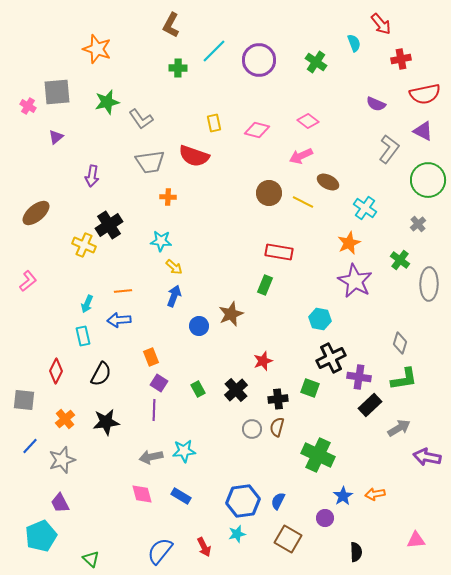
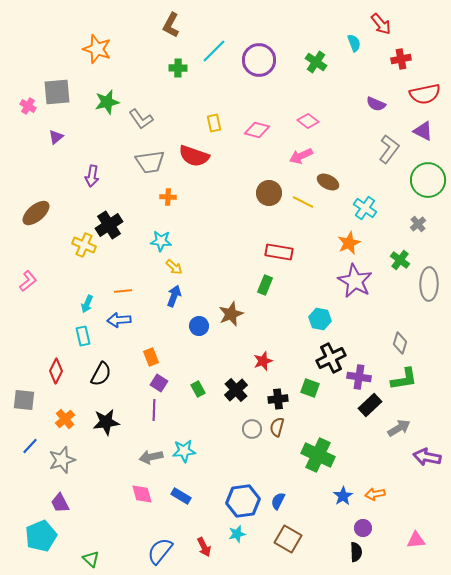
purple circle at (325, 518): moved 38 px right, 10 px down
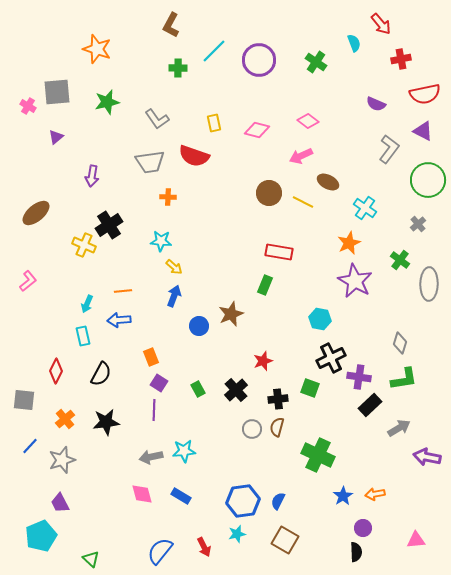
gray L-shape at (141, 119): moved 16 px right
brown square at (288, 539): moved 3 px left, 1 px down
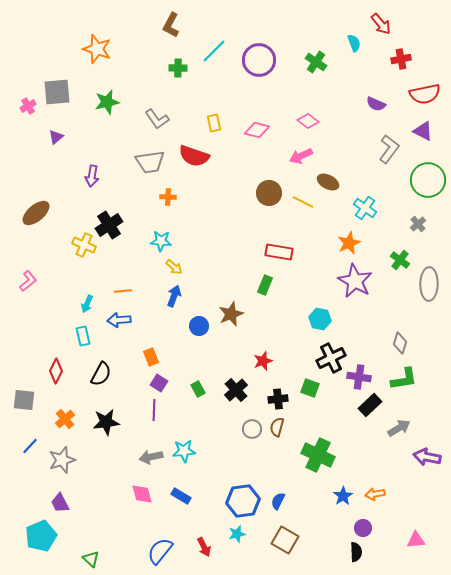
pink cross at (28, 106): rotated 28 degrees clockwise
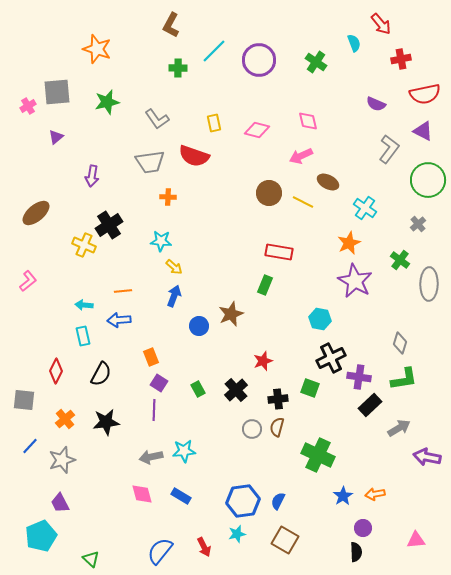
pink diamond at (308, 121): rotated 40 degrees clockwise
cyan arrow at (87, 304): moved 3 px left, 1 px down; rotated 72 degrees clockwise
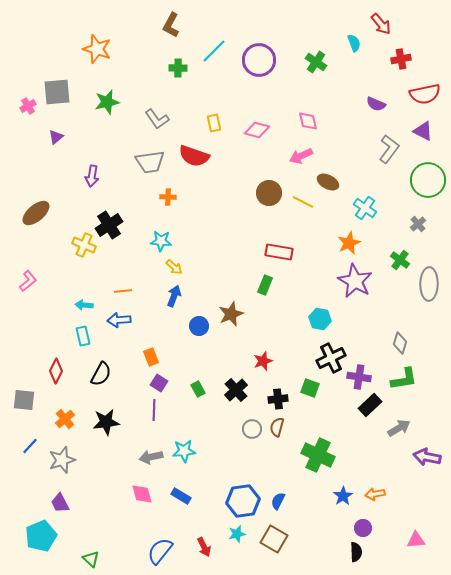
brown square at (285, 540): moved 11 px left, 1 px up
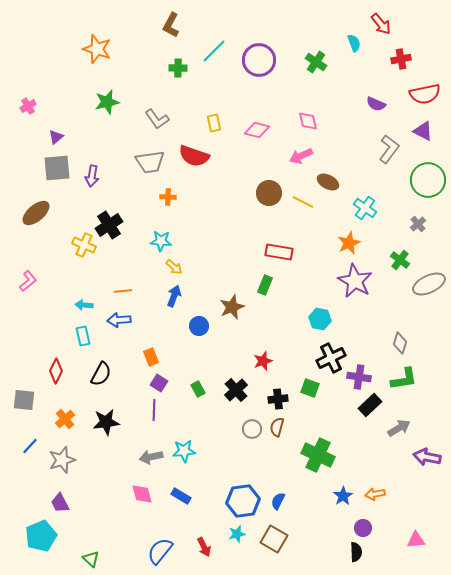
gray square at (57, 92): moved 76 px down
gray ellipse at (429, 284): rotated 64 degrees clockwise
brown star at (231, 314): moved 1 px right, 7 px up
